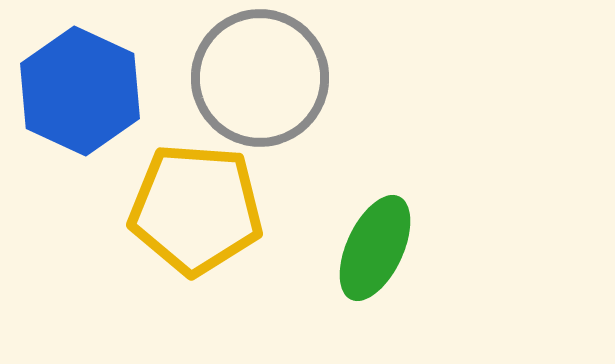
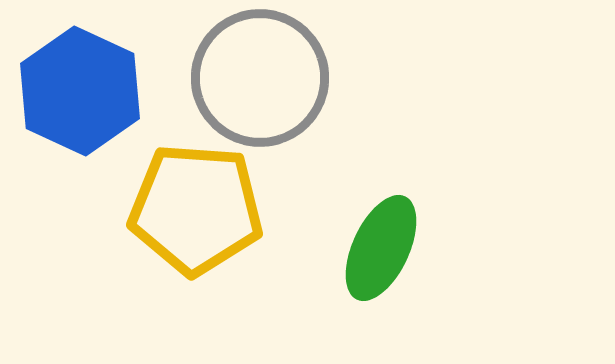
green ellipse: moved 6 px right
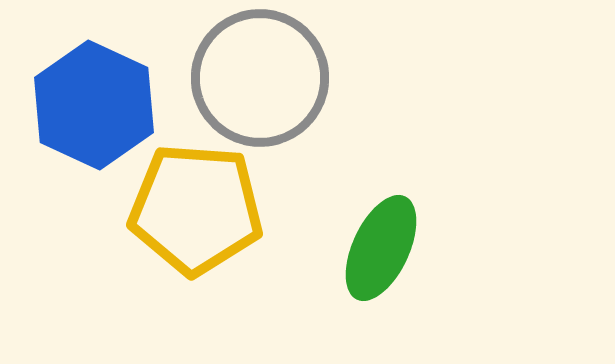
blue hexagon: moved 14 px right, 14 px down
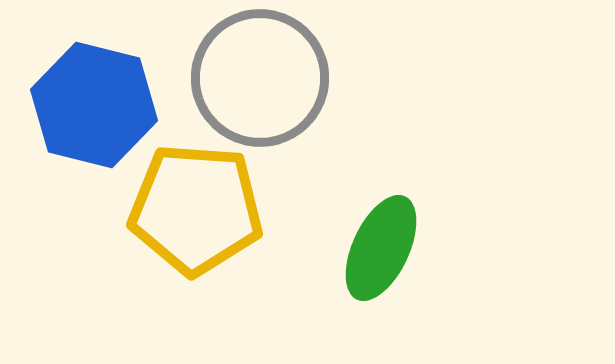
blue hexagon: rotated 11 degrees counterclockwise
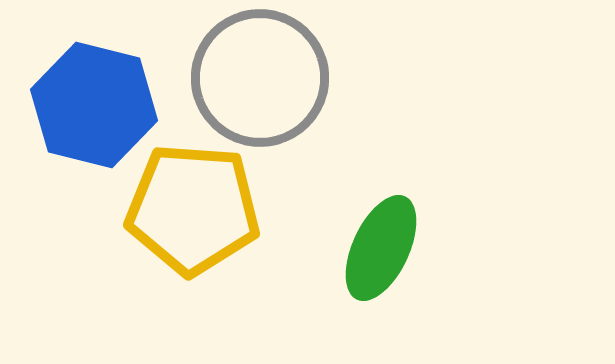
yellow pentagon: moved 3 px left
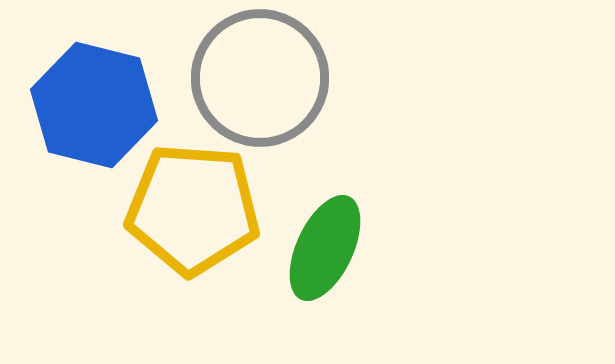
green ellipse: moved 56 px left
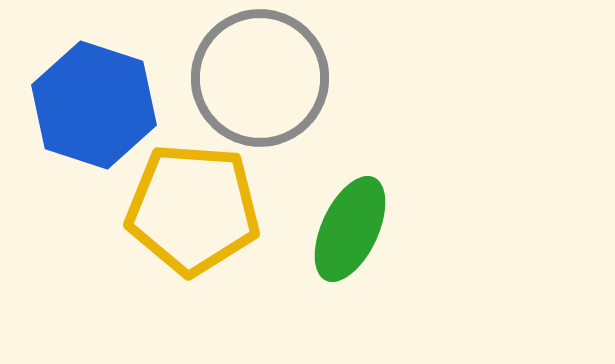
blue hexagon: rotated 4 degrees clockwise
green ellipse: moved 25 px right, 19 px up
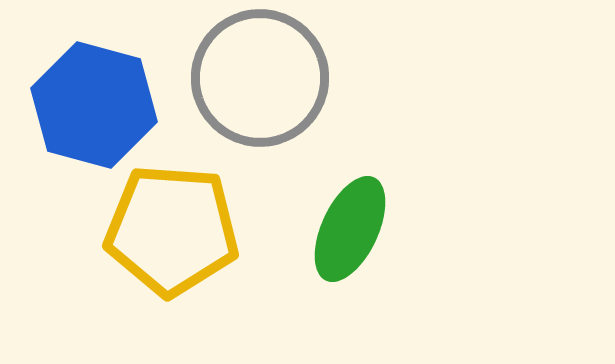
blue hexagon: rotated 3 degrees counterclockwise
yellow pentagon: moved 21 px left, 21 px down
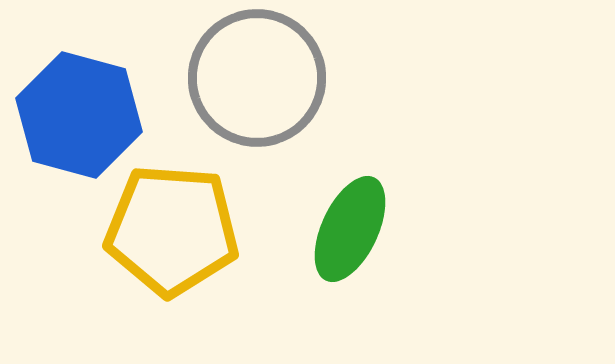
gray circle: moved 3 px left
blue hexagon: moved 15 px left, 10 px down
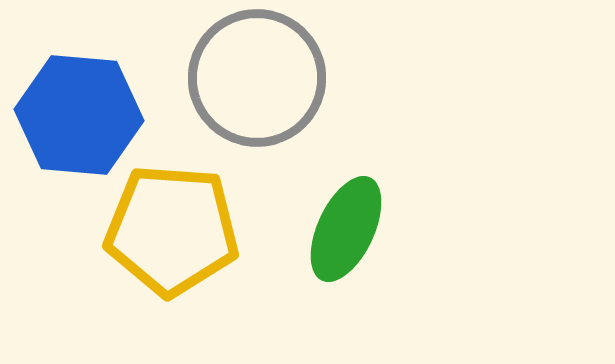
blue hexagon: rotated 10 degrees counterclockwise
green ellipse: moved 4 px left
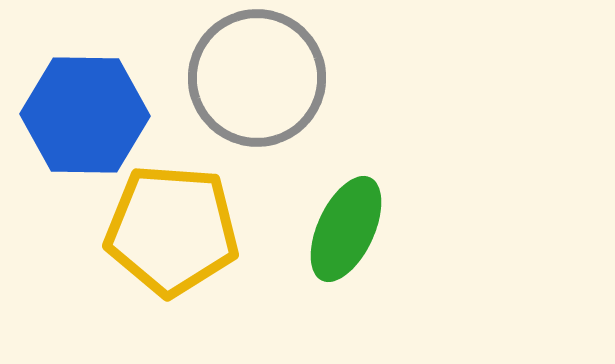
blue hexagon: moved 6 px right; rotated 4 degrees counterclockwise
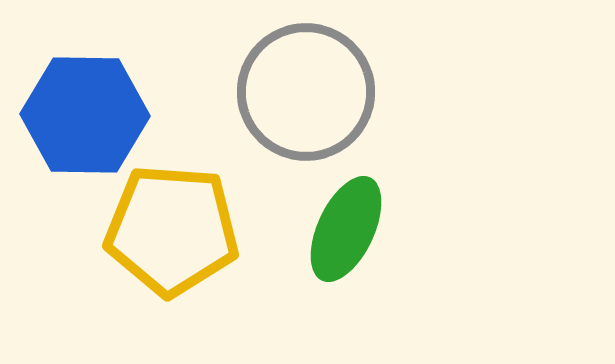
gray circle: moved 49 px right, 14 px down
